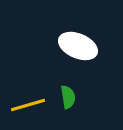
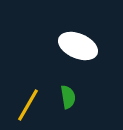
yellow line: rotated 44 degrees counterclockwise
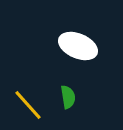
yellow line: rotated 72 degrees counterclockwise
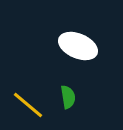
yellow line: rotated 8 degrees counterclockwise
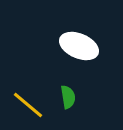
white ellipse: moved 1 px right
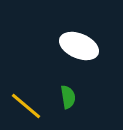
yellow line: moved 2 px left, 1 px down
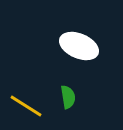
yellow line: rotated 8 degrees counterclockwise
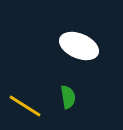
yellow line: moved 1 px left
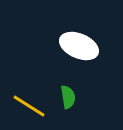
yellow line: moved 4 px right
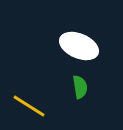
green semicircle: moved 12 px right, 10 px up
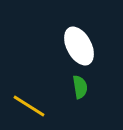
white ellipse: rotated 39 degrees clockwise
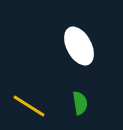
green semicircle: moved 16 px down
